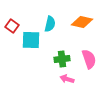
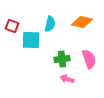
red square: rotated 16 degrees counterclockwise
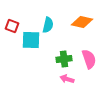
cyan semicircle: moved 2 px left, 1 px down
green cross: moved 2 px right
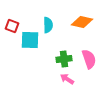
cyan semicircle: rotated 14 degrees counterclockwise
cyan square: moved 1 px left
pink arrow: rotated 16 degrees clockwise
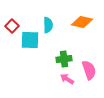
red square: rotated 24 degrees clockwise
pink semicircle: moved 11 px down
